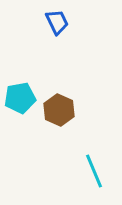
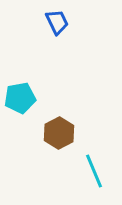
brown hexagon: moved 23 px down; rotated 8 degrees clockwise
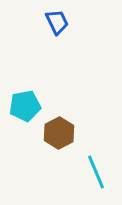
cyan pentagon: moved 5 px right, 8 px down
cyan line: moved 2 px right, 1 px down
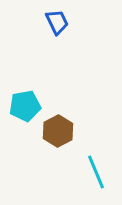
brown hexagon: moved 1 px left, 2 px up
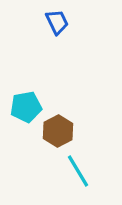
cyan pentagon: moved 1 px right, 1 px down
cyan line: moved 18 px left, 1 px up; rotated 8 degrees counterclockwise
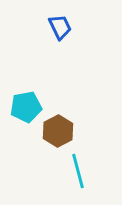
blue trapezoid: moved 3 px right, 5 px down
cyan line: rotated 16 degrees clockwise
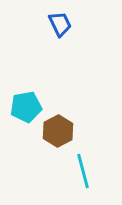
blue trapezoid: moved 3 px up
cyan line: moved 5 px right
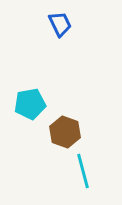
cyan pentagon: moved 4 px right, 3 px up
brown hexagon: moved 7 px right, 1 px down; rotated 12 degrees counterclockwise
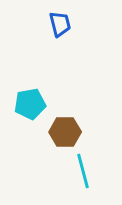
blue trapezoid: rotated 12 degrees clockwise
brown hexagon: rotated 20 degrees counterclockwise
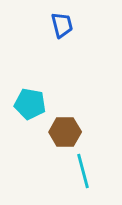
blue trapezoid: moved 2 px right, 1 px down
cyan pentagon: rotated 20 degrees clockwise
